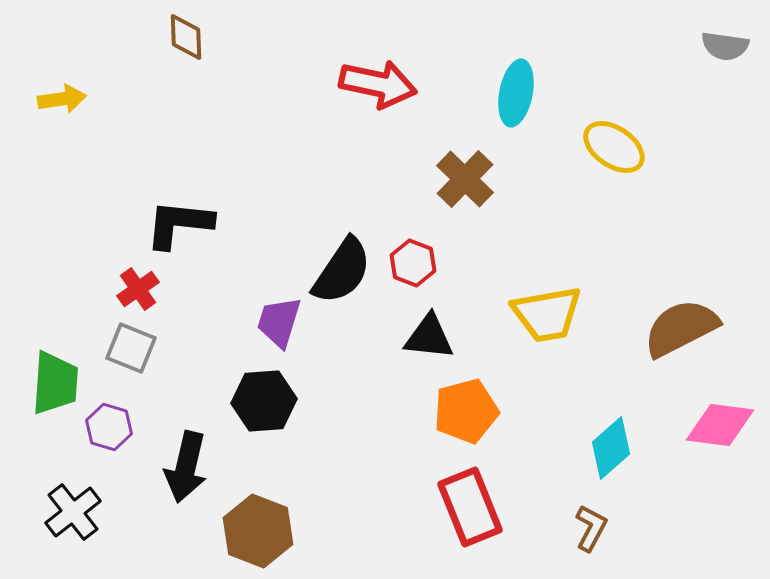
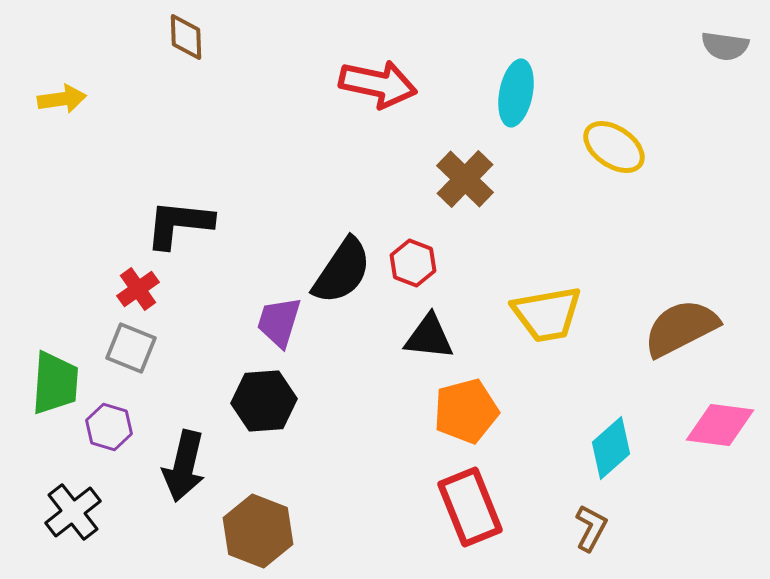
black arrow: moved 2 px left, 1 px up
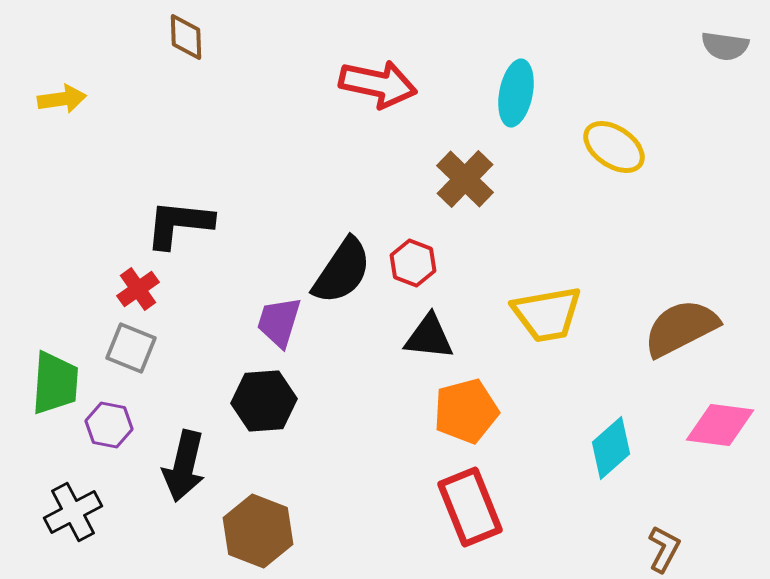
purple hexagon: moved 2 px up; rotated 6 degrees counterclockwise
black cross: rotated 10 degrees clockwise
brown L-shape: moved 73 px right, 21 px down
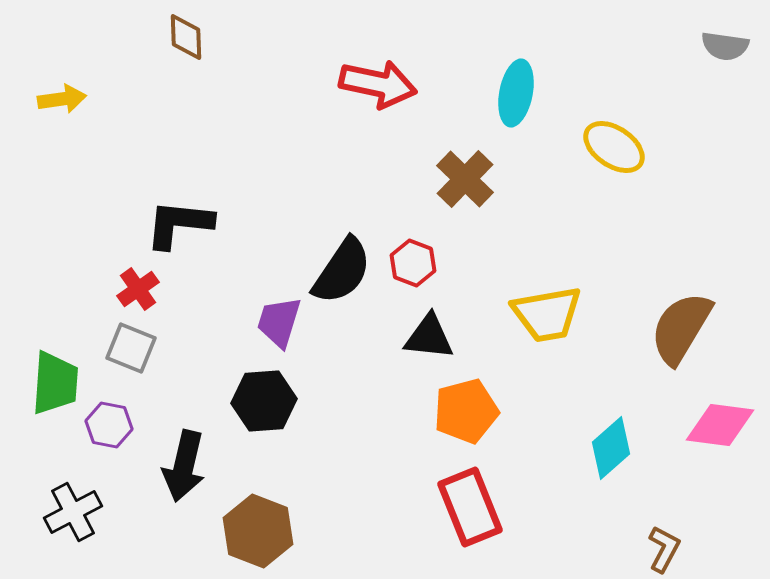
brown semicircle: rotated 32 degrees counterclockwise
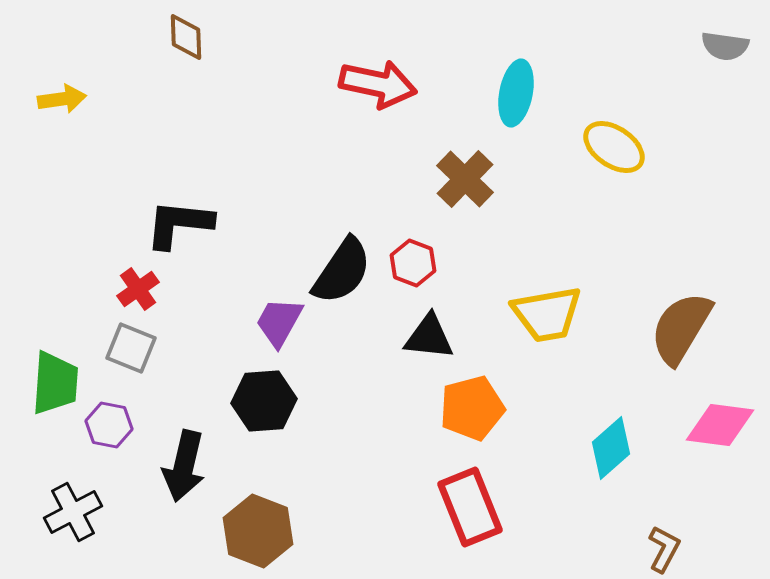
purple trapezoid: rotated 12 degrees clockwise
orange pentagon: moved 6 px right, 3 px up
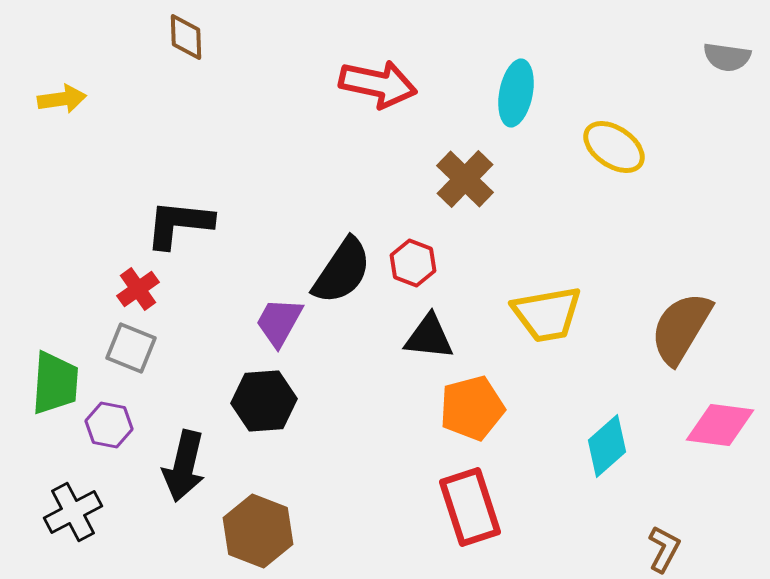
gray semicircle: moved 2 px right, 11 px down
cyan diamond: moved 4 px left, 2 px up
red rectangle: rotated 4 degrees clockwise
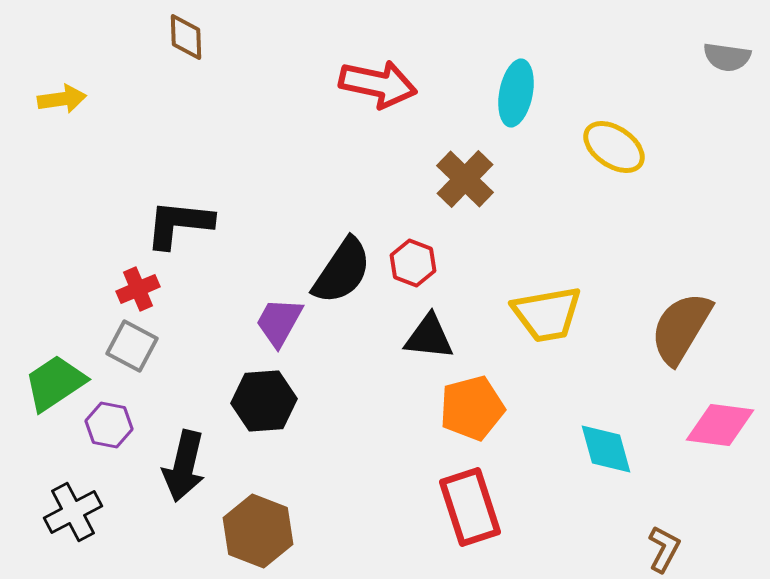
red cross: rotated 12 degrees clockwise
gray square: moved 1 px right, 2 px up; rotated 6 degrees clockwise
green trapezoid: rotated 128 degrees counterclockwise
cyan diamond: moved 1 px left, 3 px down; rotated 64 degrees counterclockwise
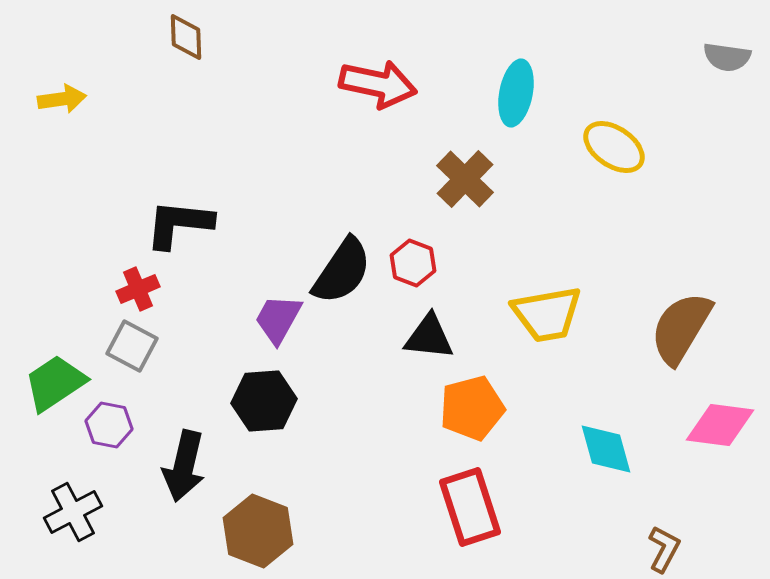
purple trapezoid: moved 1 px left, 3 px up
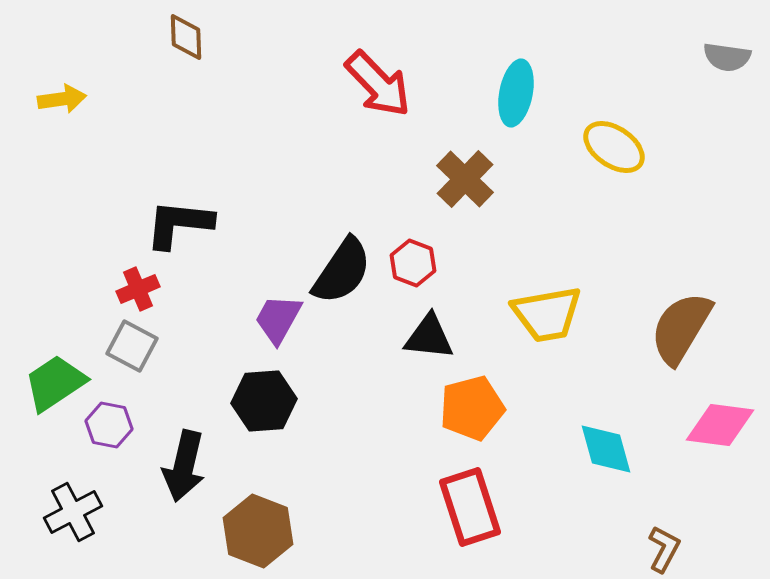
red arrow: rotated 34 degrees clockwise
